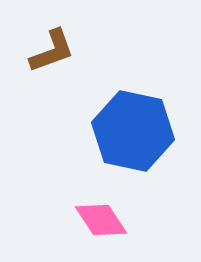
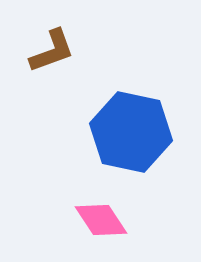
blue hexagon: moved 2 px left, 1 px down
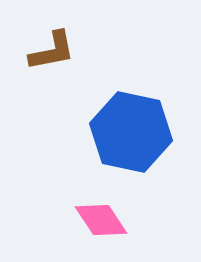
brown L-shape: rotated 9 degrees clockwise
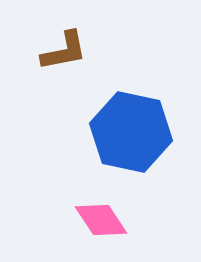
brown L-shape: moved 12 px right
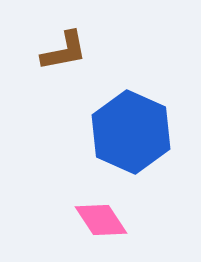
blue hexagon: rotated 12 degrees clockwise
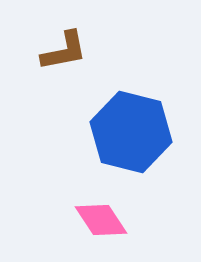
blue hexagon: rotated 10 degrees counterclockwise
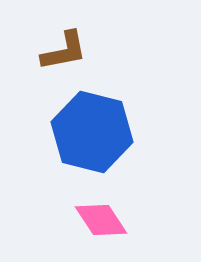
blue hexagon: moved 39 px left
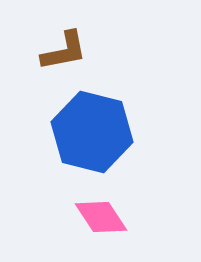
pink diamond: moved 3 px up
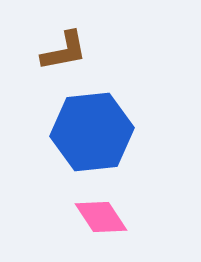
blue hexagon: rotated 20 degrees counterclockwise
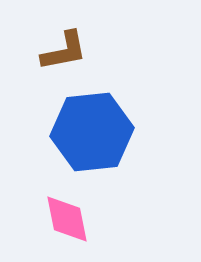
pink diamond: moved 34 px left, 2 px down; rotated 22 degrees clockwise
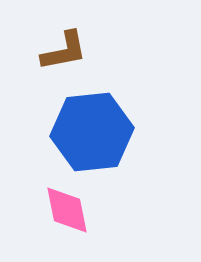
pink diamond: moved 9 px up
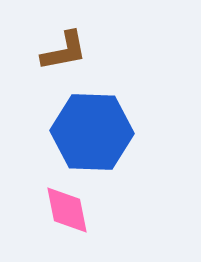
blue hexagon: rotated 8 degrees clockwise
